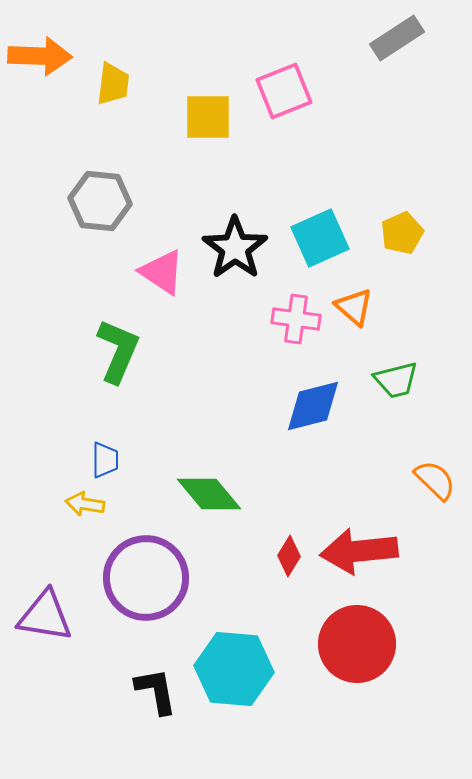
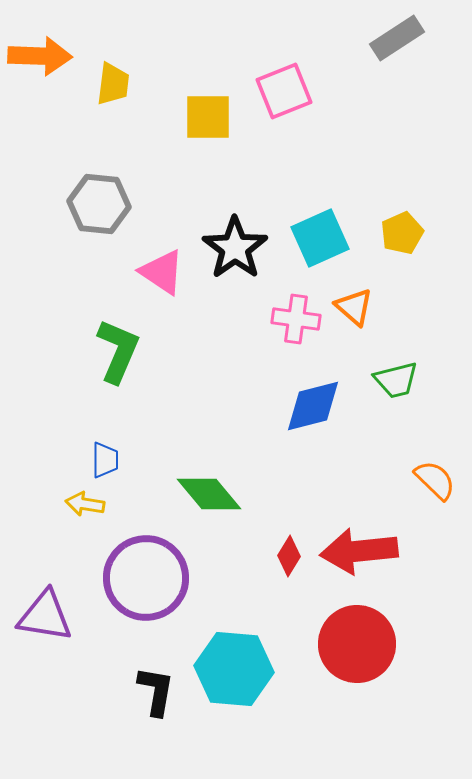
gray hexagon: moved 1 px left, 3 px down
black L-shape: rotated 20 degrees clockwise
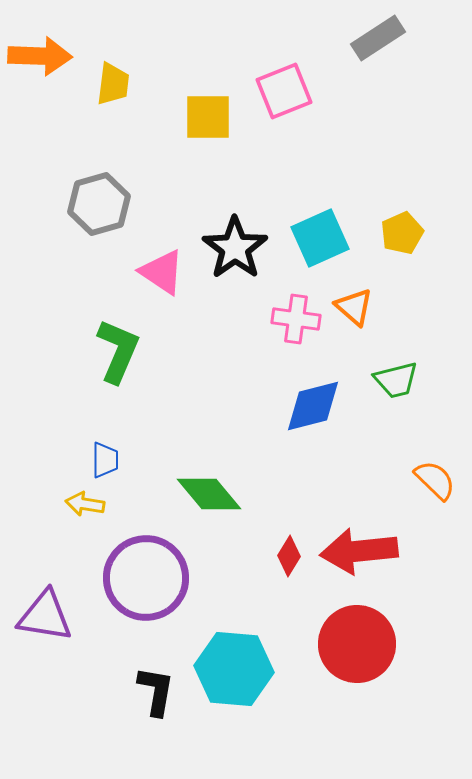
gray rectangle: moved 19 px left
gray hexagon: rotated 22 degrees counterclockwise
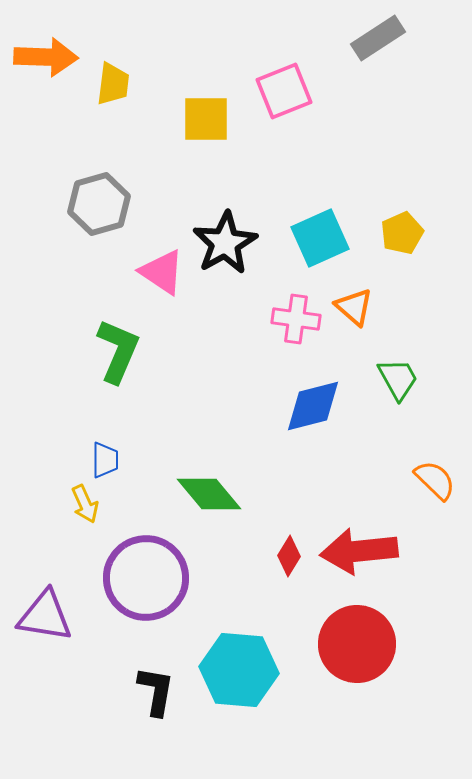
orange arrow: moved 6 px right, 1 px down
yellow square: moved 2 px left, 2 px down
black star: moved 10 px left, 5 px up; rotated 6 degrees clockwise
green trapezoid: moved 2 px right, 1 px up; rotated 105 degrees counterclockwise
yellow arrow: rotated 123 degrees counterclockwise
cyan hexagon: moved 5 px right, 1 px down
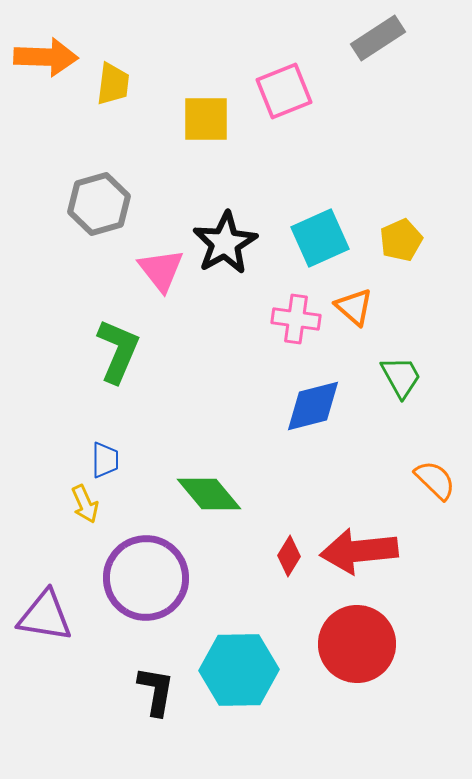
yellow pentagon: moved 1 px left, 7 px down
pink triangle: moved 1 px left, 2 px up; rotated 18 degrees clockwise
green trapezoid: moved 3 px right, 2 px up
cyan hexagon: rotated 6 degrees counterclockwise
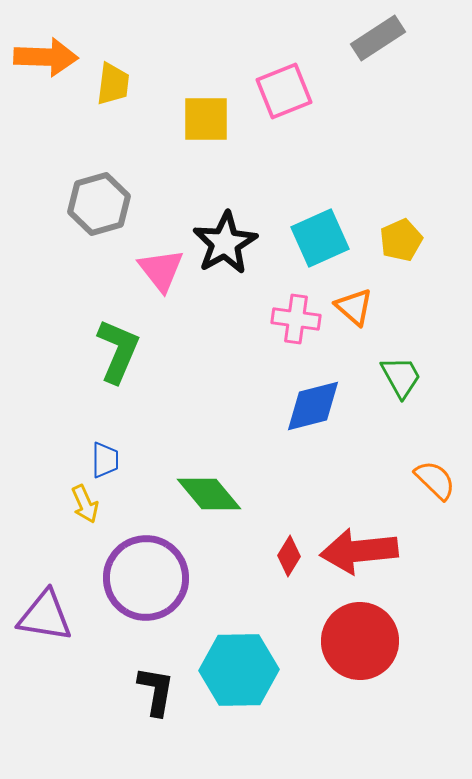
red circle: moved 3 px right, 3 px up
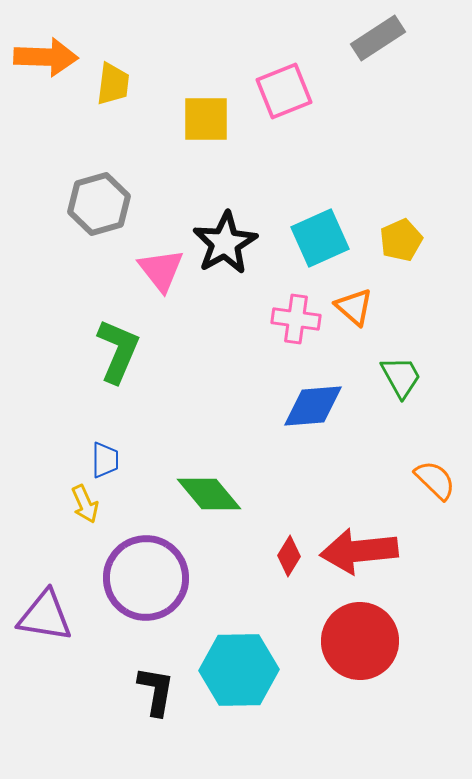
blue diamond: rotated 10 degrees clockwise
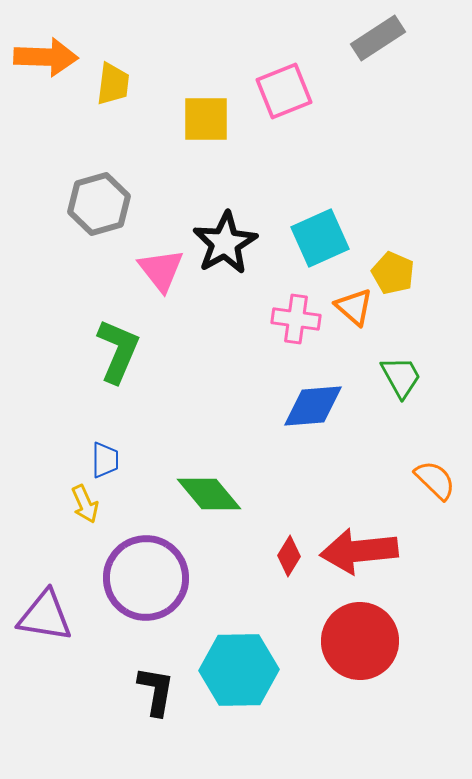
yellow pentagon: moved 8 px left, 33 px down; rotated 24 degrees counterclockwise
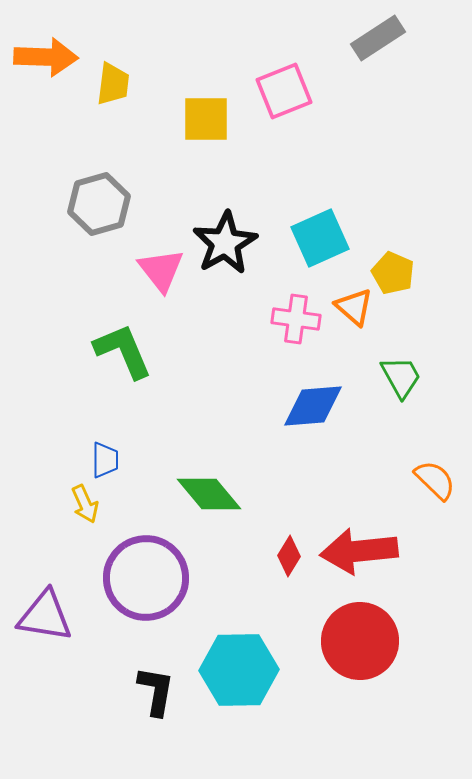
green L-shape: moved 5 px right; rotated 46 degrees counterclockwise
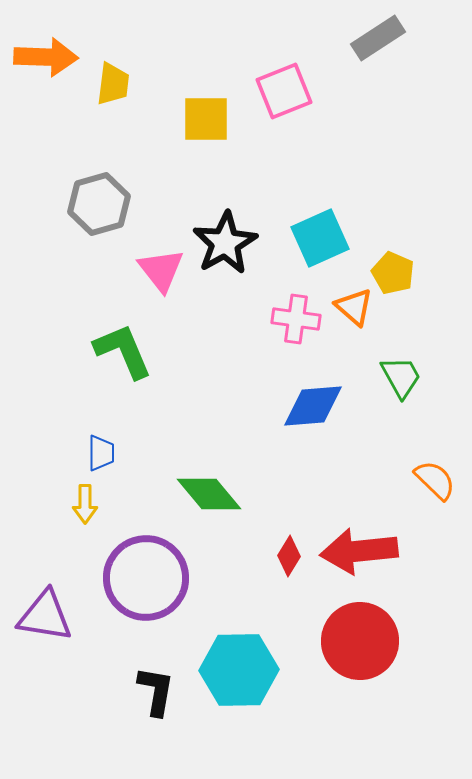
blue trapezoid: moved 4 px left, 7 px up
yellow arrow: rotated 24 degrees clockwise
